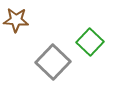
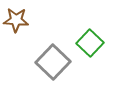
green square: moved 1 px down
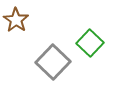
brown star: rotated 30 degrees clockwise
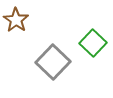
green square: moved 3 px right
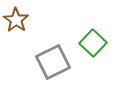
gray square: rotated 20 degrees clockwise
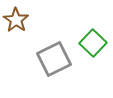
gray square: moved 1 px right, 3 px up
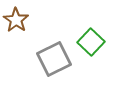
green square: moved 2 px left, 1 px up
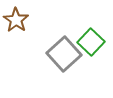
gray square: moved 10 px right, 5 px up; rotated 16 degrees counterclockwise
